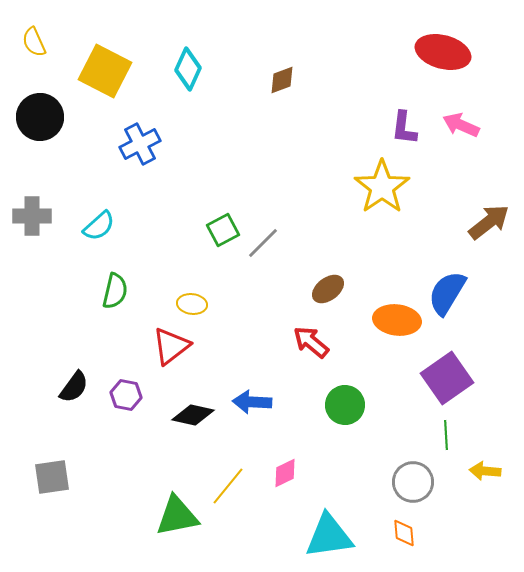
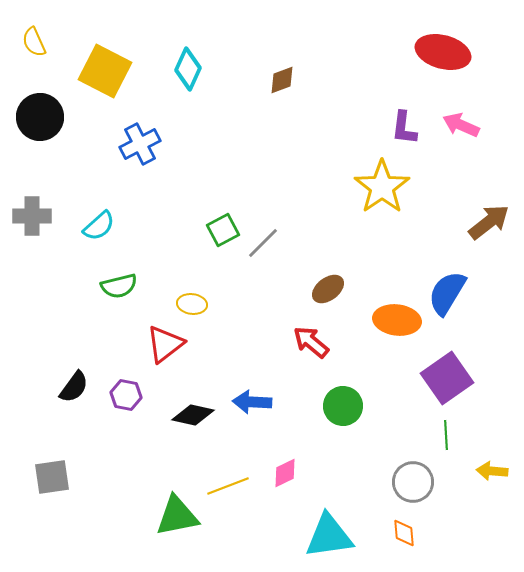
green semicircle: moved 4 px right, 5 px up; rotated 63 degrees clockwise
red triangle: moved 6 px left, 2 px up
green circle: moved 2 px left, 1 px down
yellow arrow: moved 7 px right
yellow line: rotated 30 degrees clockwise
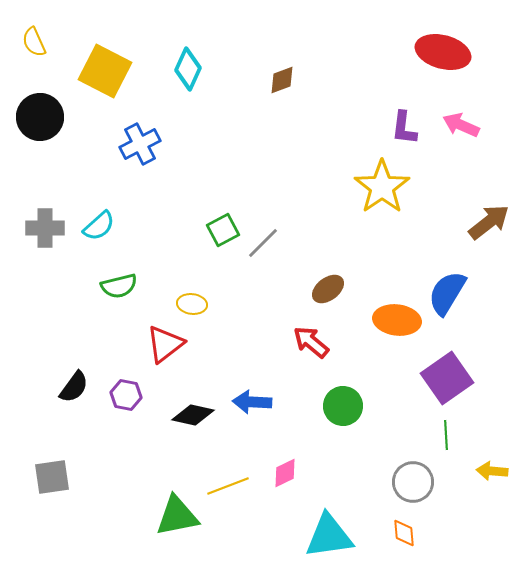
gray cross: moved 13 px right, 12 px down
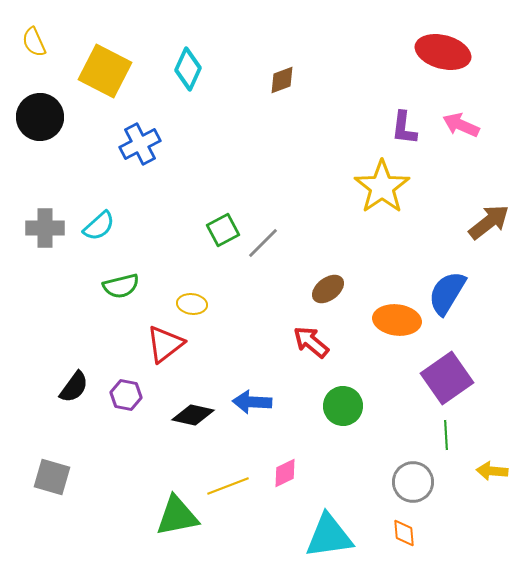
green semicircle: moved 2 px right
gray square: rotated 24 degrees clockwise
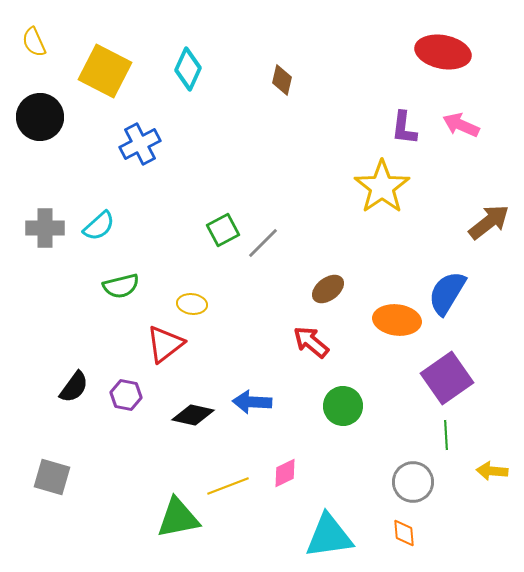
red ellipse: rotated 4 degrees counterclockwise
brown diamond: rotated 56 degrees counterclockwise
green triangle: moved 1 px right, 2 px down
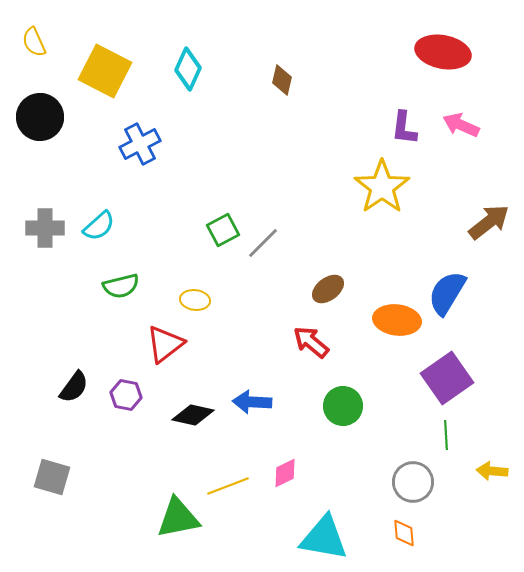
yellow ellipse: moved 3 px right, 4 px up
cyan triangle: moved 5 px left, 2 px down; rotated 18 degrees clockwise
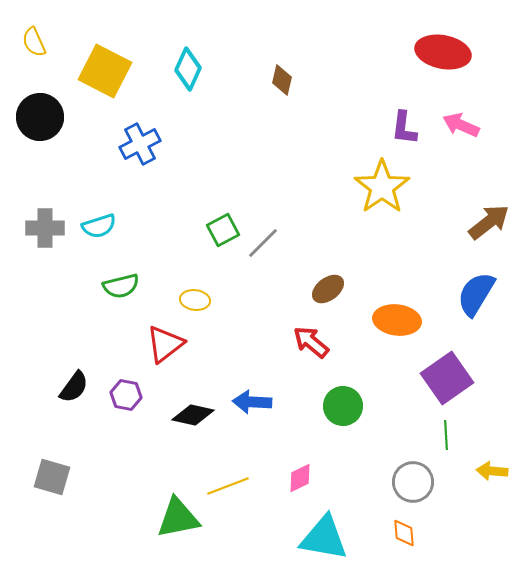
cyan semicircle: rotated 24 degrees clockwise
blue semicircle: moved 29 px right, 1 px down
pink diamond: moved 15 px right, 5 px down
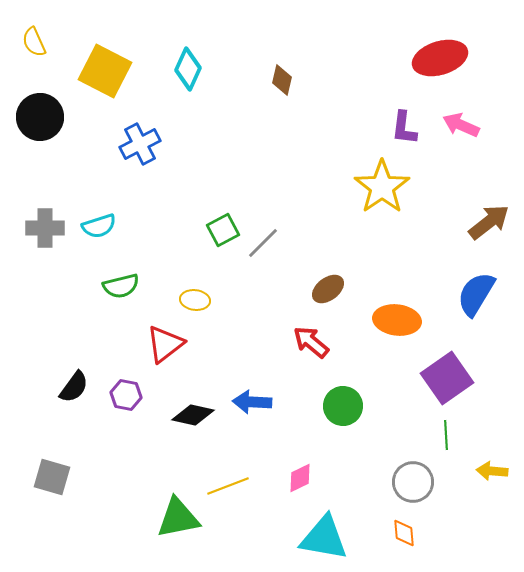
red ellipse: moved 3 px left, 6 px down; rotated 28 degrees counterclockwise
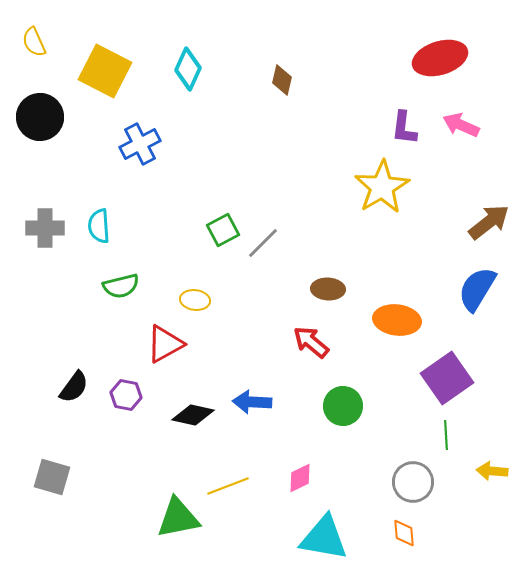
yellow star: rotated 4 degrees clockwise
cyan semicircle: rotated 104 degrees clockwise
brown ellipse: rotated 40 degrees clockwise
blue semicircle: moved 1 px right, 5 px up
red triangle: rotated 9 degrees clockwise
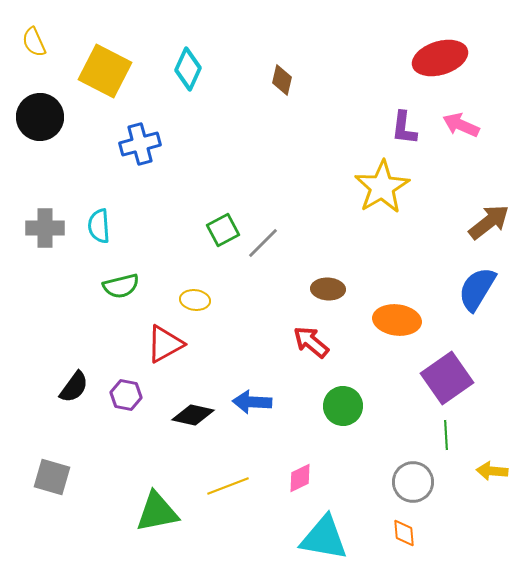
blue cross: rotated 12 degrees clockwise
green triangle: moved 21 px left, 6 px up
